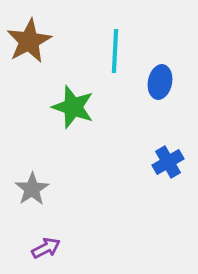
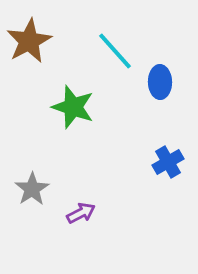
cyan line: rotated 45 degrees counterclockwise
blue ellipse: rotated 12 degrees counterclockwise
purple arrow: moved 35 px right, 35 px up
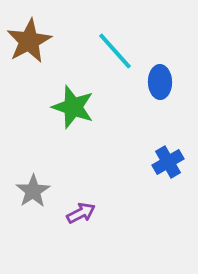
gray star: moved 1 px right, 2 px down
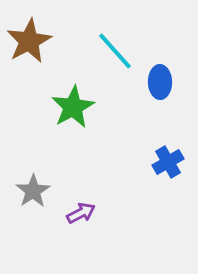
green star: rotated 24 degrees clockwise
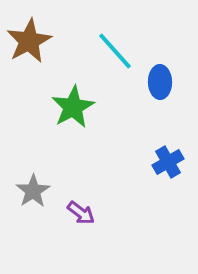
purple arrow: rotated 64 degrees clockwise
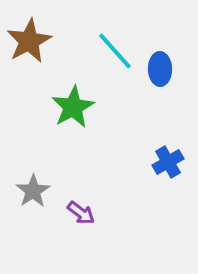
blue ellipse: moved 13 px up
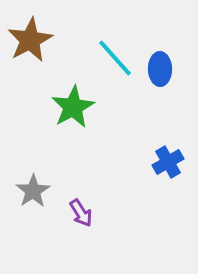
brown star: moved 1 px right, 1 px up
cyan line: moved 7 px down
purple arrow: rotated 20 degrees clockwise
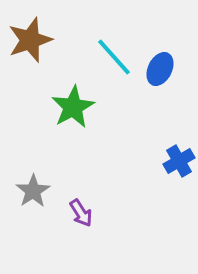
brown star: rotated 9 degrees clockwise
cyan line: moved 1 px left, 1 px up
blue ellipse: rotated 28 degrees clockwise
blue cross: moved 11 px right, 1 px up
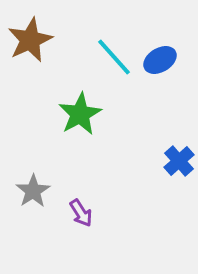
brown star: rotated 6 degrees counterclockwise
blue ellipse: moved 9 px up; rotated 32 degrees clockwise
green star: moved 7 px right, 7 px down
blue cross: rotated 12 degrees counterclockwise
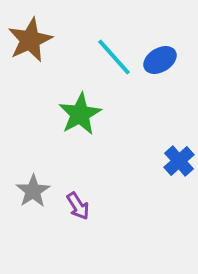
purple arrow: moved 3 px left, 7 px up
